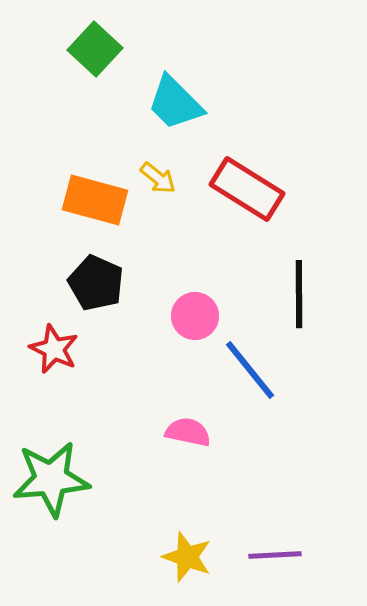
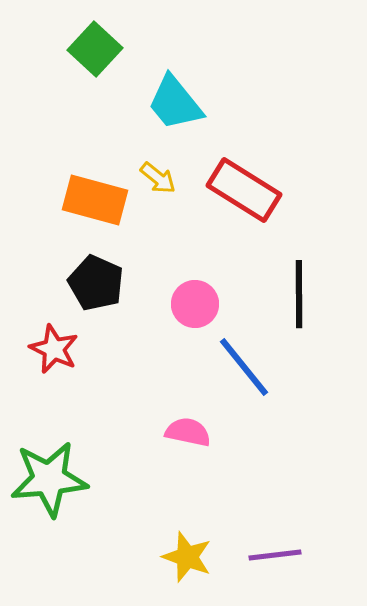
cyan trapezoid: rotated 6 degrees clockwise
red rectangle: moved 3 px left, 1 px down
pink circle: moved 12 px up
blue line: moved 6 px left, 3 px up
green star: moved 2 px left
purple line: rotated 4 degrees counterclockwise
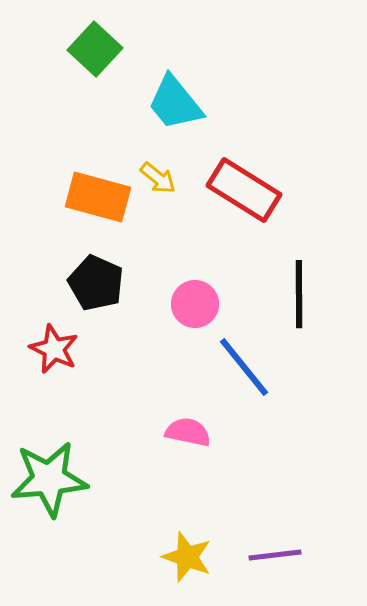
orange rectangle: moved 3 px right, 3 px up
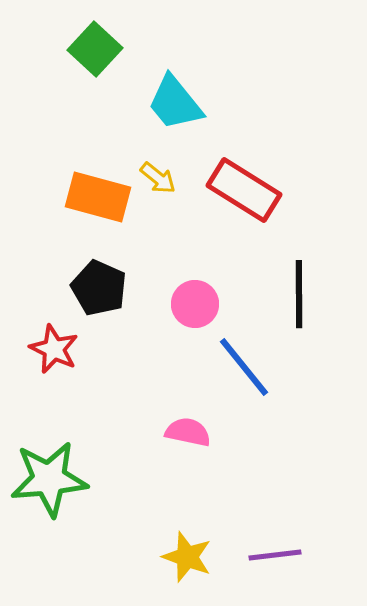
black pentagon: moved 3 px right, 5 px down
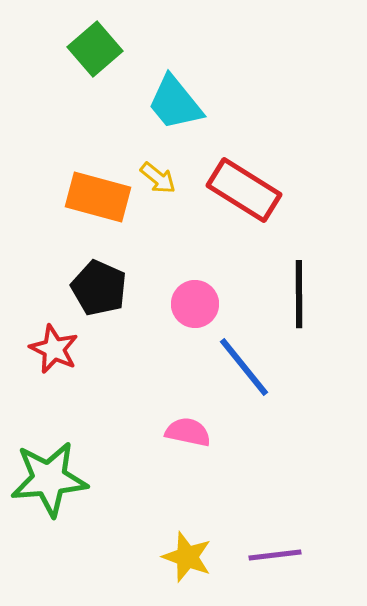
green square: rotated 6 degrees clockwise
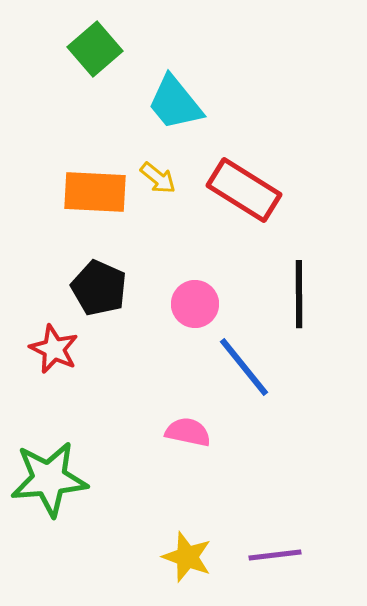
orange rectangle: moved 3 px left, 5 px up; rotated 12 degrees counterclockwise
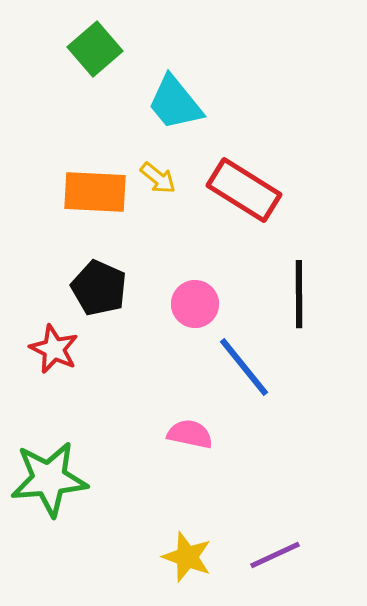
pink semicircle: moved 2 px right, 2 px down
purple line: rotated 18 degrees counterclockwise
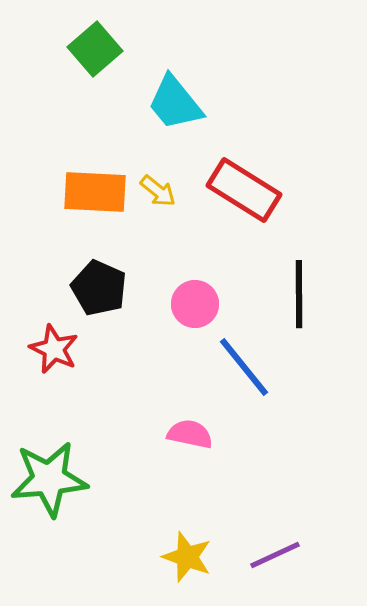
yellow arrow: moved 13 px down
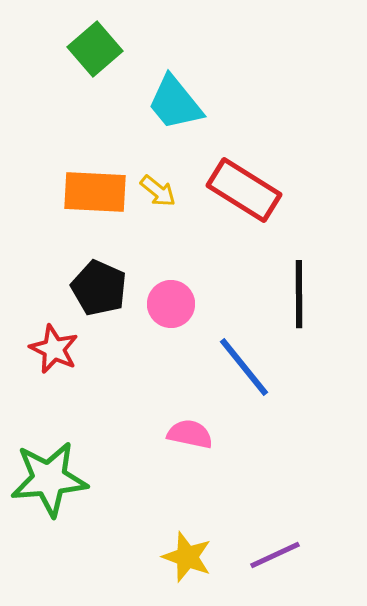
pink circle: moved 24 px left
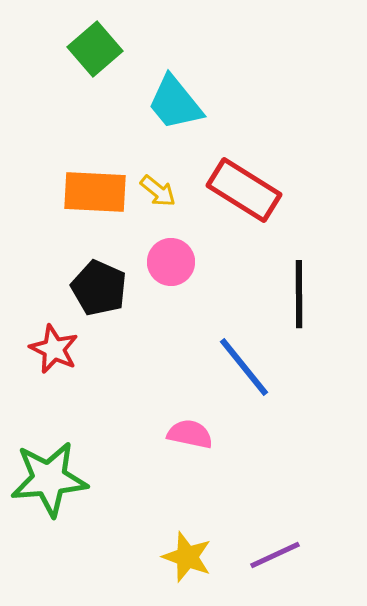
pink circle: moved 42 px up
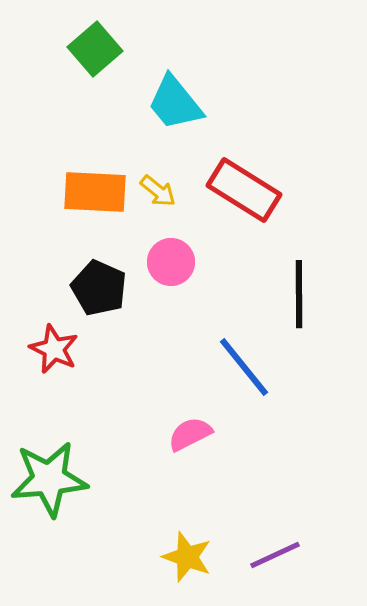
pink semicircle: rotated 39 degrees counterclockwise
